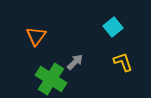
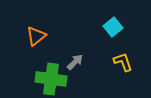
orange triangle: rotated 15 degrees clockwise
green cross: rotated 24 degrees counterclockwise
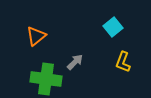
yellow L-shape: rotated 140 degrees counterclockwise
green cross: moved 5 px left
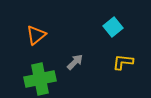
orange triangle: moved 1 px up
yellow L-shape: rotated 75 degrees clockwise
green cross: moved 6 px left; rotated 20 degrees counterclockwise
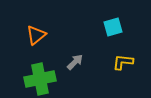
cyan square: rotated 24 degrees clockwise
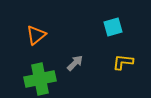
gray arrow: moved 1 px down
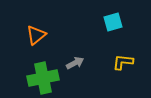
cyan square: moved 5 px up
gray arrow: rotated 18 degrees clockwise
green cross: moved 3 px right, 1 px up
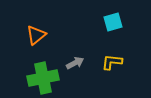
yellow L-shape: moved 11 px left
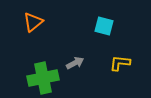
cyan square: moved 9 px left, 4 px down; rotated 30 degrees clockwise
orange triangle: moved 3 px left, 13 px up
yellow L-shape: moved 8 px right, 1 px down
